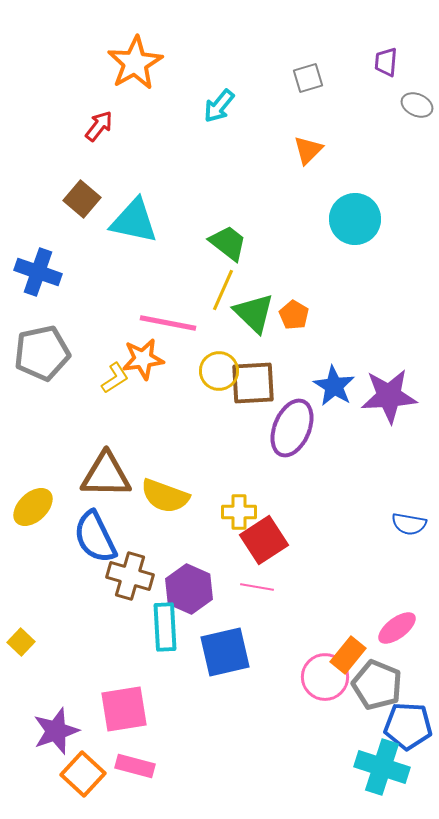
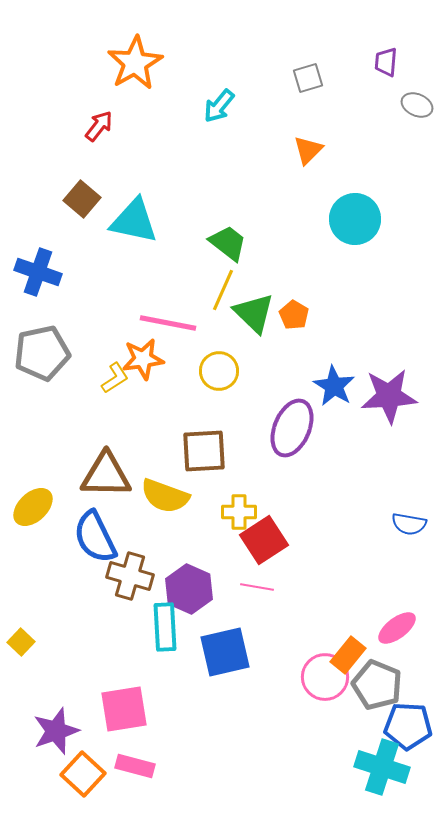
brown square at (253, 383): moved 49 px left, 68 px down
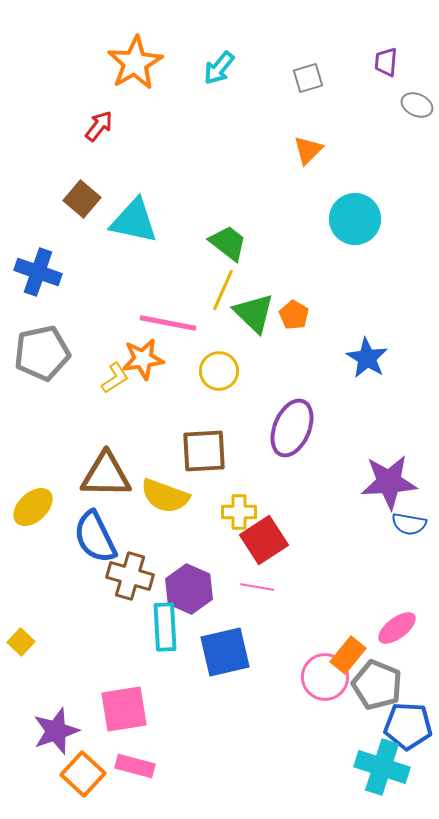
cyan arrow at (219, 106): moved 38 px up
blue star at (334, 386): moved 33 px right, 28 px up
purple star at (389, 396): moved 86 px down
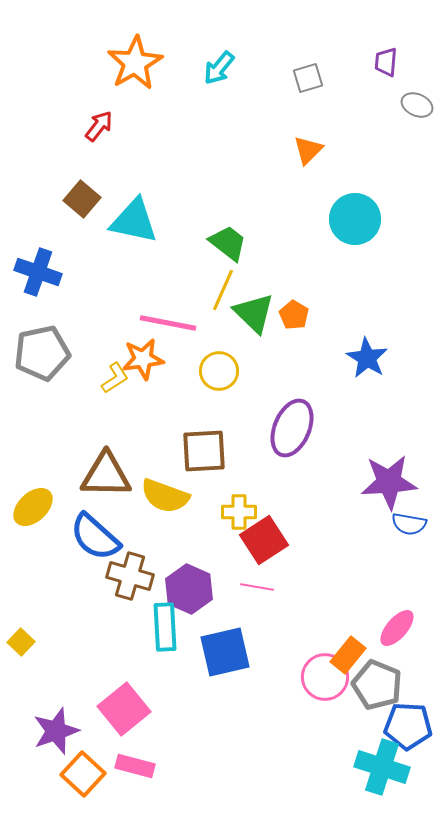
blue semicircle at (95, 537): rotated 22 degrees counterclockwise
pink ellipse at (397, 628): rotated 12 degrees counterclockwise
pink square at (124, 709): rotated 30 degrees counterclockwise
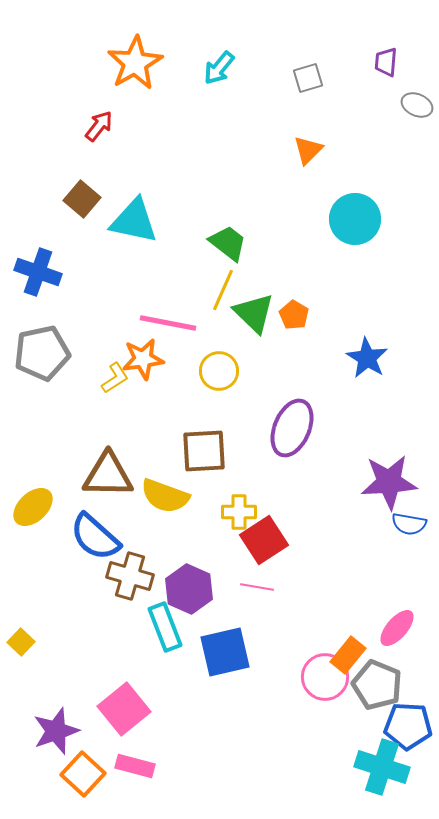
brown triangle at (106, 475): moved 2 px right
cyan rectangle at (165, 627): rotated 18 degrees counterclockwise
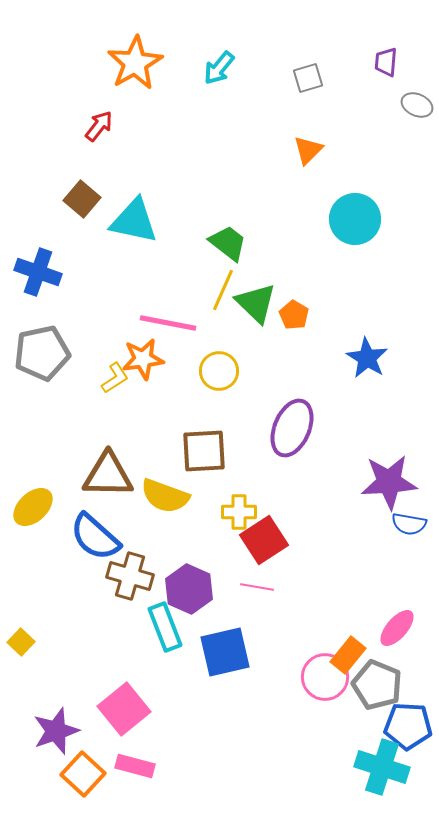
green triangle at (254, 313): moved 2 px right, 10 px up
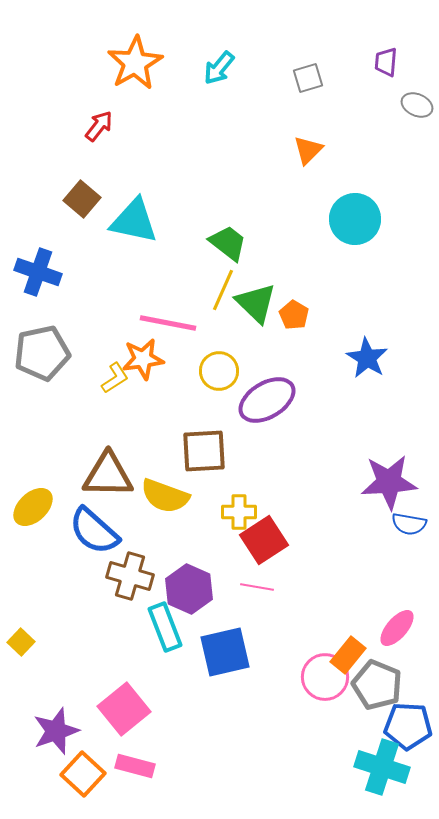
purple ellipse at (292, 428): moved 25 px left, 28 px up; rotated 36 degrees clockwise
blue semicircle at (95, 537): moved 1 px left, 6 px up
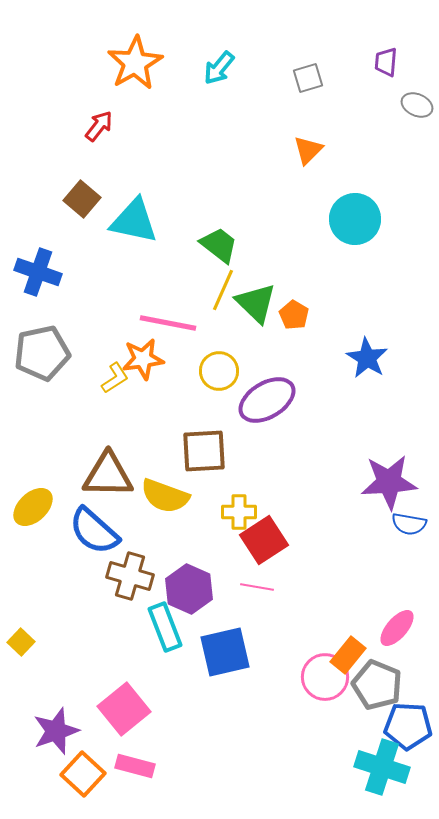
green trapezoid at (228, 243): moved 9 px left, 2 px down
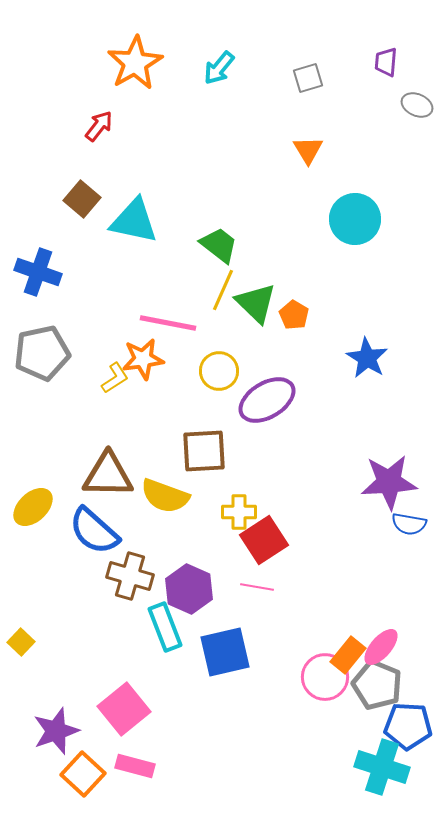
orange triangle at (308, 150): rotated 16 degrees counterclockwise
pink ellipse at (397, 628): moved 16 px left, 19 px down
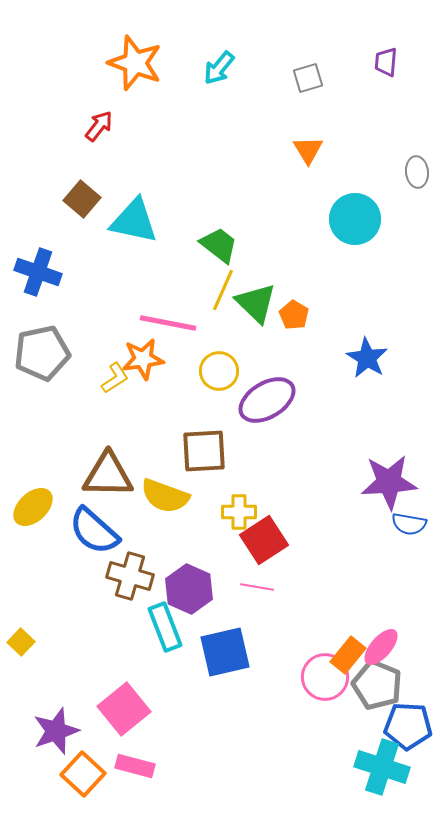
orange star at (135, 63): rotated 22 degrees counterclockwise
gray ellipse at (417, 105): moved 67 px down; rotated 60 degrees clockwise
